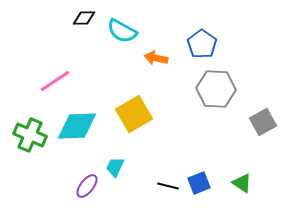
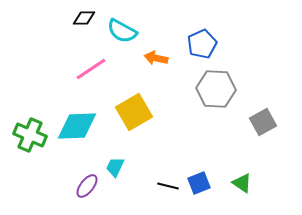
blue pentagon: rotated 12 degrees clockwise
pink line: moved 36 px right, 12 px up
yellow square: moved 2 px up
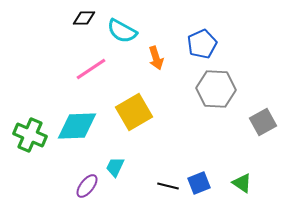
orange arrow: rotated 120 degrees counterclockwise
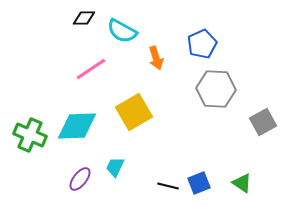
purple ellipse: moved 7 px left, 7 px up
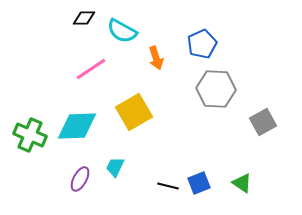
purple ellipse: rotated 10 degrees counterclockwise
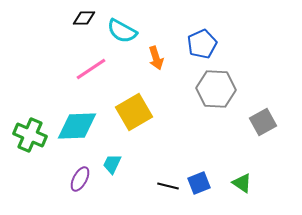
cyan trapezoid: moved 3 px left, 3 px up
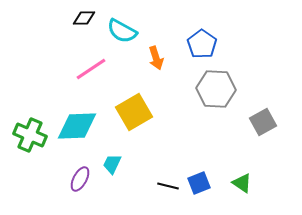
blue pentagon: rotated 12 degrees counterclockwise
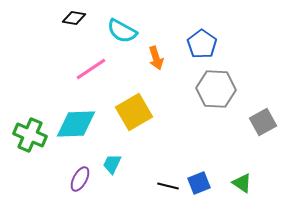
black diamond: moved 10 px left; rotated 10 degrees clockwise
cyan diamond: moved 1 px left, 2 px up
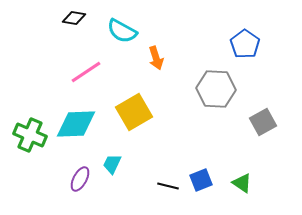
blue pentagon: moved 43 px right
pink line: moved 5 px left, 3 px down
blue square: moved 2 px right, 3 px up
